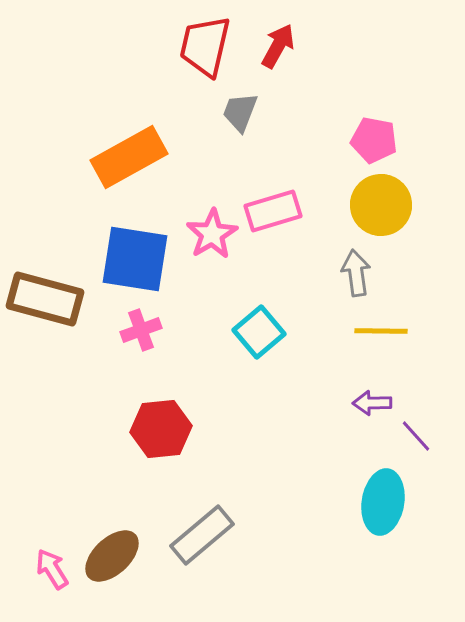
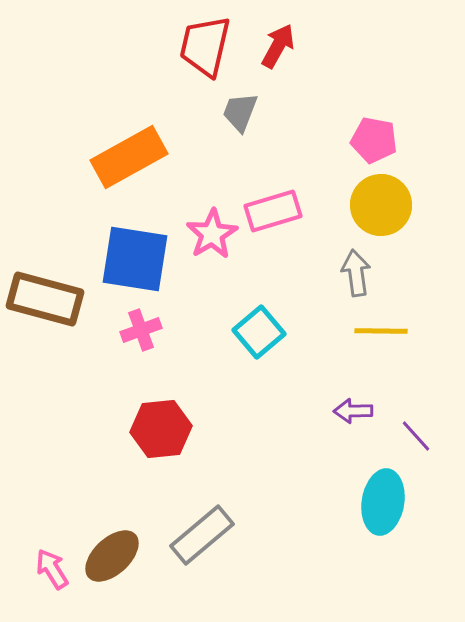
purple arrow: moved 19 px left, 8 px down
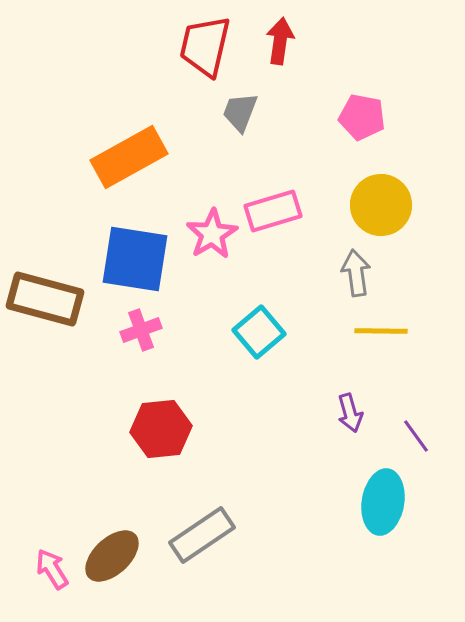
red arrow: moved 2 px right, 5 px up; rotated 21 degrees counterclockwise
pink pentagon: moved 12 px left, 23 px up
purple arrow: moved 3 px left, 2 px down; rotated 105 degrees counterclockwise
purple line: rotated 6 degrees clockwise
gray rectangle: rotated 6 degrees clockwise
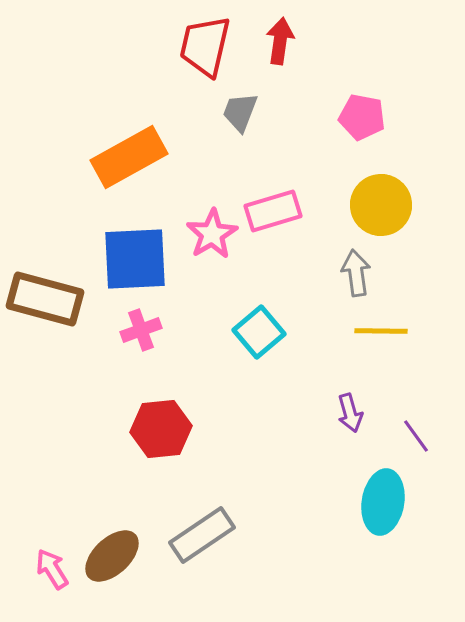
blue square: rotated 12 degrees counterclockwise
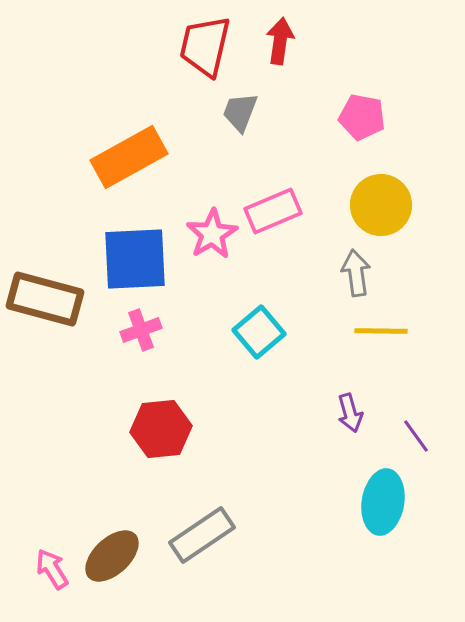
pink rectangle: rotated 6 degrees counterclockwise
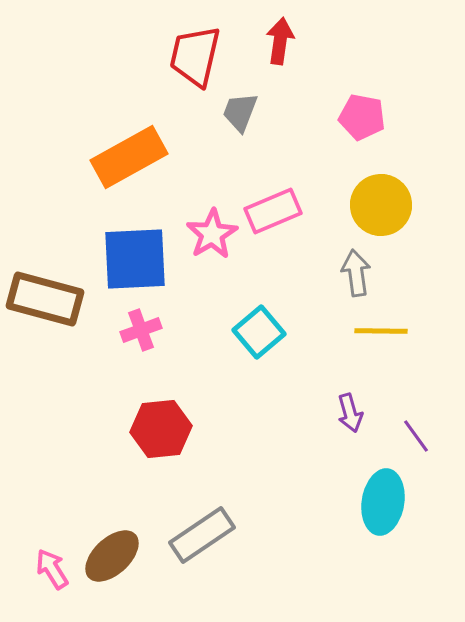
red trapezoid: moved 10 px left, 10 px down
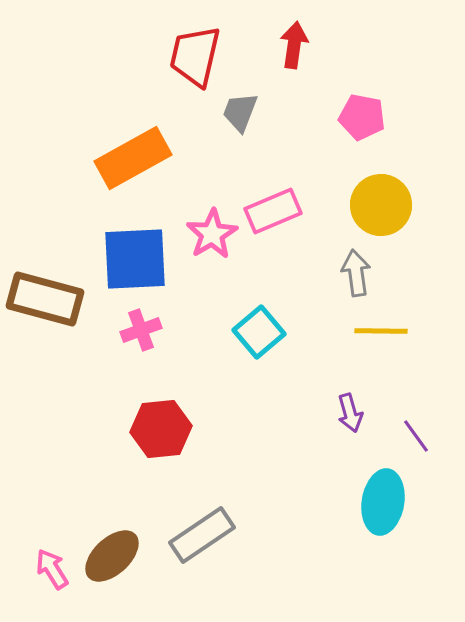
red arrow: moved 14 px right, 4 px down
orange rectangle: moved 4 px right, 1 px down
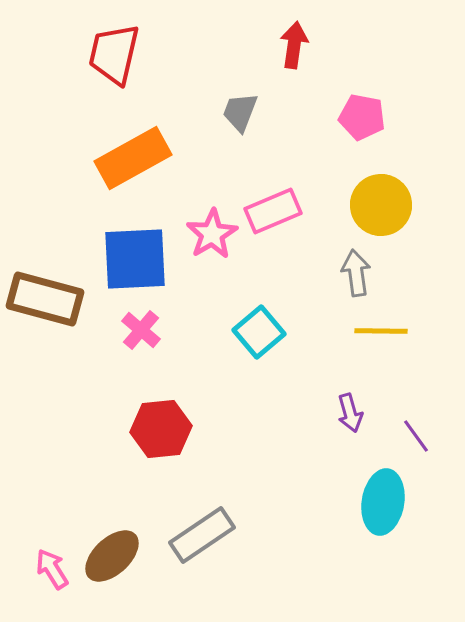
red trapezoid: moved 81 px left, 2 px up
pink cross: rotated 30 degrees counterclockwise
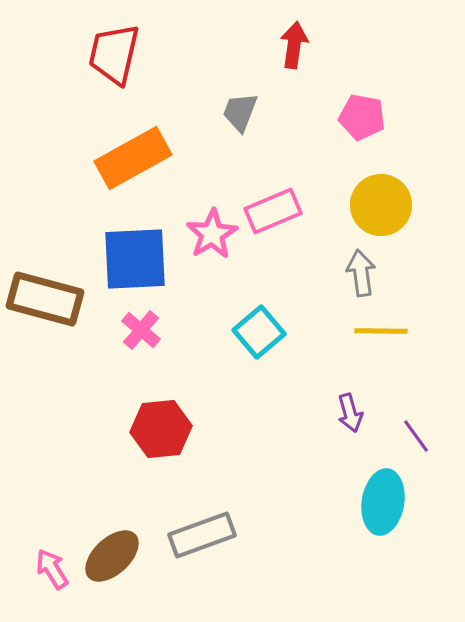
gray arrow: moved 5 px right
gray rectangle: rotated 14 degrees clockwise
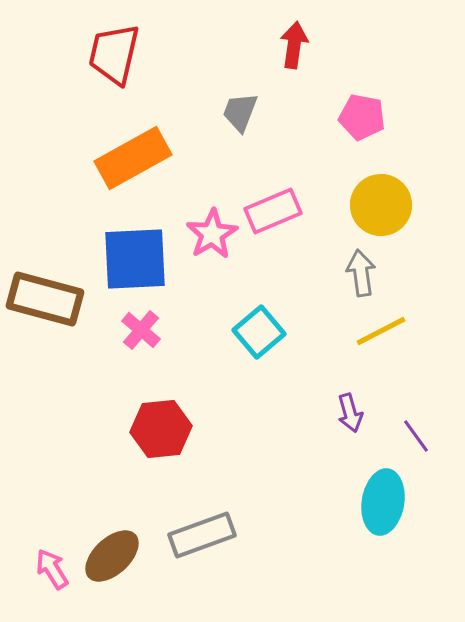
yellow line: rotated 28 degrees counterclockwise
